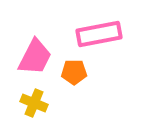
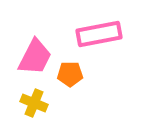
orange pentagon: moved 4 px left, 2 px down
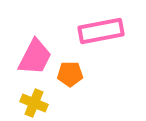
pink rectangle: moved 2 px right, 3 px up
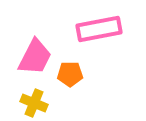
pink rectangle: moved 2 px left, 2 px up
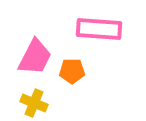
pink rectangle: rotated 15 degrees clockwise
orange pentagon: moved 2 px right, 3 px up
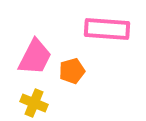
pink rectangle: moved 8 px right
orange pentagon: rotated 15 degrees counterclockwise
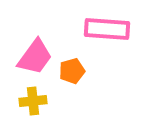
pink trapezoid: rotated 9 degrees clockwise
yellow cross: moved 1 px left, 2 px up; rotated 28 degrees counterclockwise
